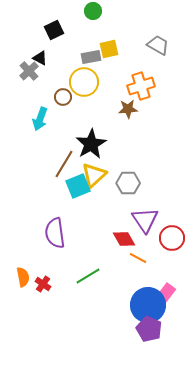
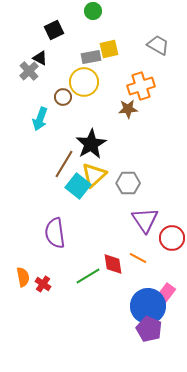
cyan square: rotated 30 degrees counterclockwise
red diamond: moved 11 px left, 25 px down; rotated 20 degrees clockwise
blue circle: moved 1 px down
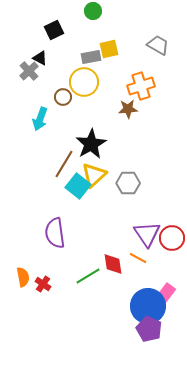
purple triangle: moved 2 px right, 14 px down
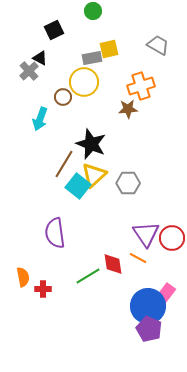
gray rectangle: moved 1 px right, 1 px down
black star: rotated 20 degrees counterclockwise
purple triangle: moved 1 px left
red cross: moved 5 px down; rotated 35 degrees counterclockwise
